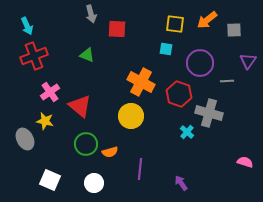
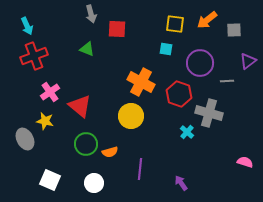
green triangle: moved 6 px up
purple triangle: rotated 18 degrees clockwise
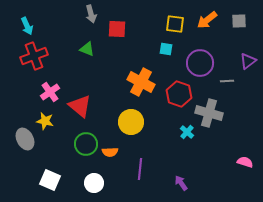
gray square: moved 5 px right, 9 px up
yellow circle: moved 6 px down
orange semicircle: rotated 14 degrees clockwise
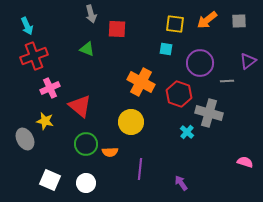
pink cross: moved 4 px up; rotated 12 degrees clockwise
white circle: moved 8 px left
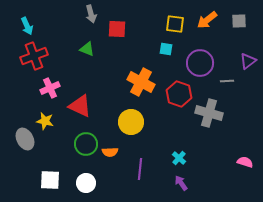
red triangle: rotated 15 degrees counterclockwise
cyan cross: moved 8 px left, 26 px down
white square: rotated 20 degrees counterclockwise
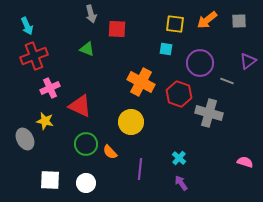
gray line: rotated 24 degrees clockwise
orange semicircle: rotated 49 degrees clockwise
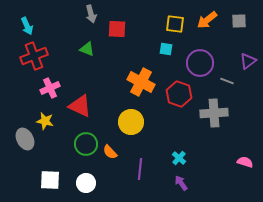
gray cross: moved 5 px right; rotated 20 degrees counterclockwise
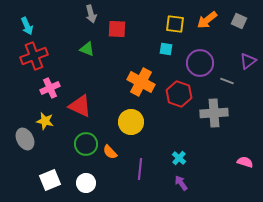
gray square: rotated 28 degrees clockwise
white square: rotated 25 degrees counterclockwise
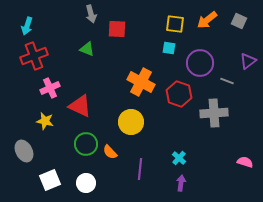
cyan arrow: rotated 42 degrees clockwise
cyan square: moved 3 px right, 1 px up
gray ellipse: moved 1 px left, 12 px down
purple arrow: rotated 42 degrees clockwise
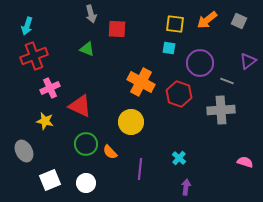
gray cross: moved 7 px right, 3 px up
purple arrow: moved 5 px right, 4 px down
